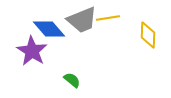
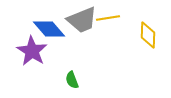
green semicircle: rotated 150 degrees counterclockwise
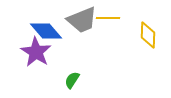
yellow line: rotated 10 degrees clockwise
blue diamond: moved 3 px left, 2 px down
purple star: moved 4 px right, 1 px down
green semicircle: rotated 54 degrees clockwise
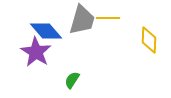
gray trapezoid: rotated 52 degrees counterclockwise
yellow diamond: moved 1 px right, 5 px down
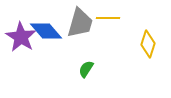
gray trapezoid: moved 2 px left, 3 px down
yellow diamond: moved 1 px left, 4 px down; rotated 16 degrees clockwise
purple star: moved 15 px left, 15 px up
green semicircle: moved 14 px right, 11 px up
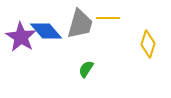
gray trapezoid: moved 1 px down
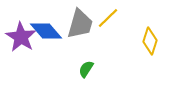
yellow line: rotated 45 degrees counterclockwise
yellow diamond: moved 2 px right, 3 px up
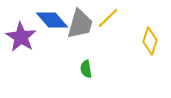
blue diamond: moved 6 px right, 11 px up
green semicircle: rotated 42 degrees counterclockwise
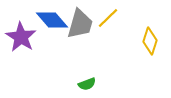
green semicircle: moved 1 px right, 15 px down; rotated 102 degrees counterclockwise
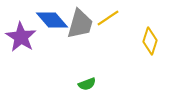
yellow line: rotated 10 degrees clockwise
